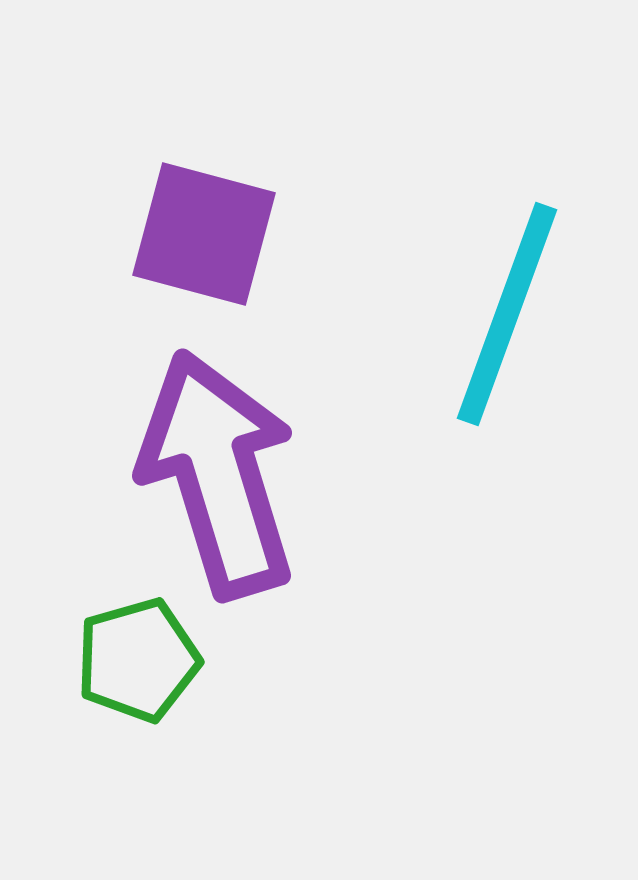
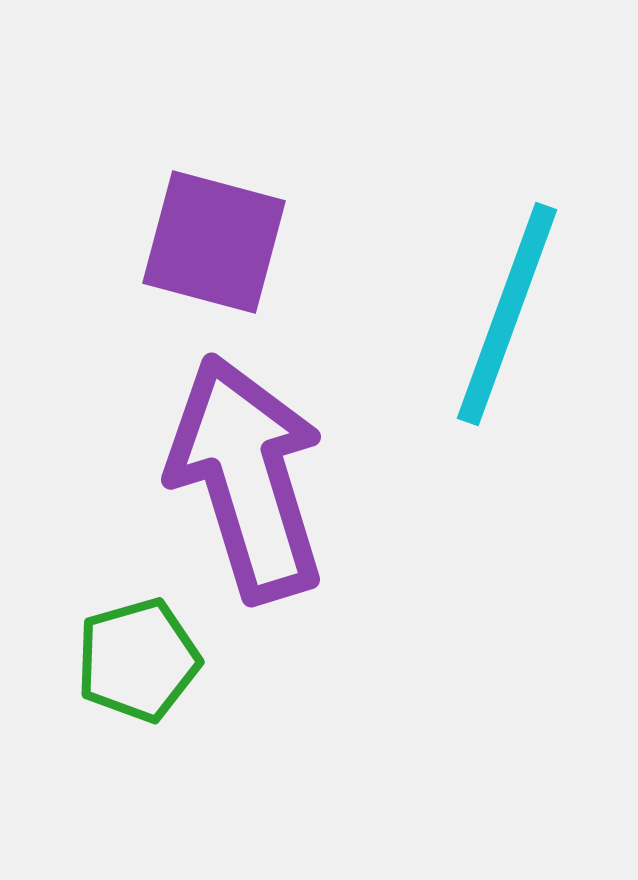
purple square: moved 10 px right, 8 px down
purple arrow: moved 29 px right, 4 px down
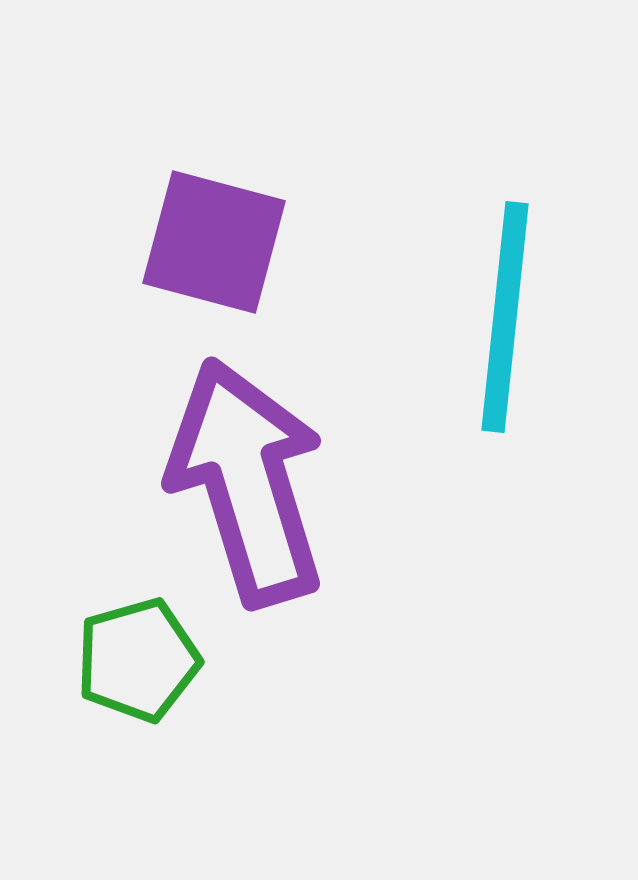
cyan line: moved 2 px left, 3 px down; rotated 14 degrees counterclockwise
purple arrow: moved 4 px down
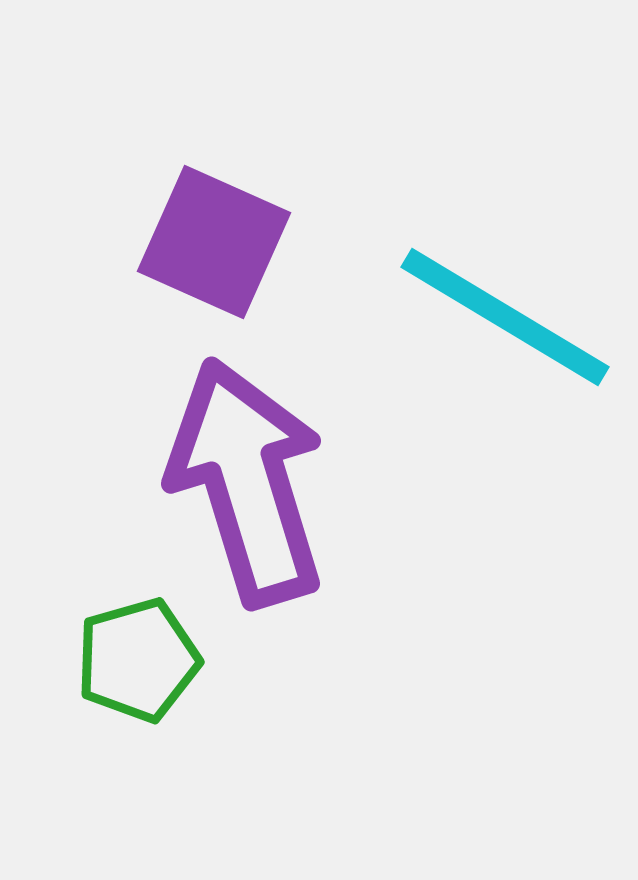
purple square: rotated 9 degrees clockwise
cyan line: rotated 65 degrees counterclockwise
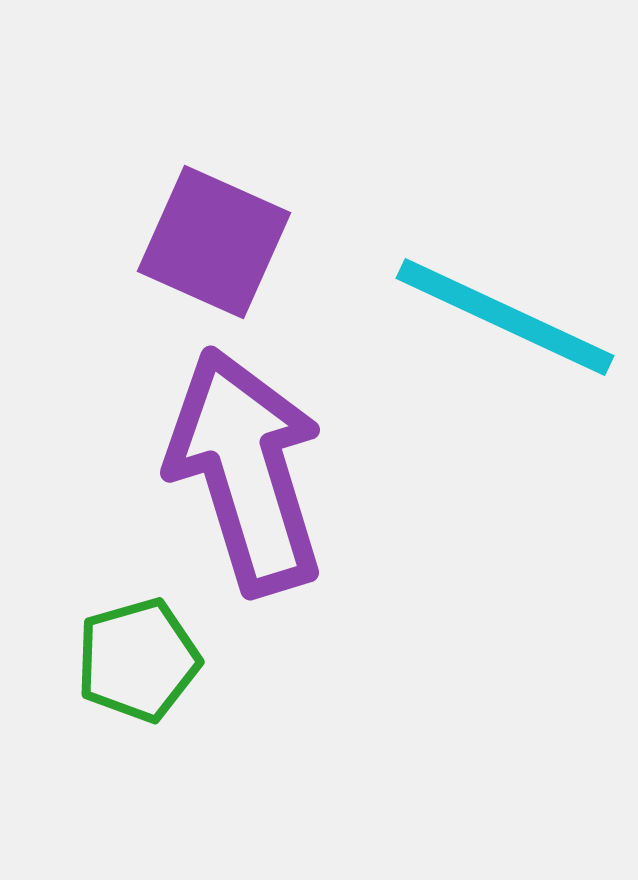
cyan line: rotated 6 degrees counterclockwise
purple arrow: moved 1 px left, 11 px up
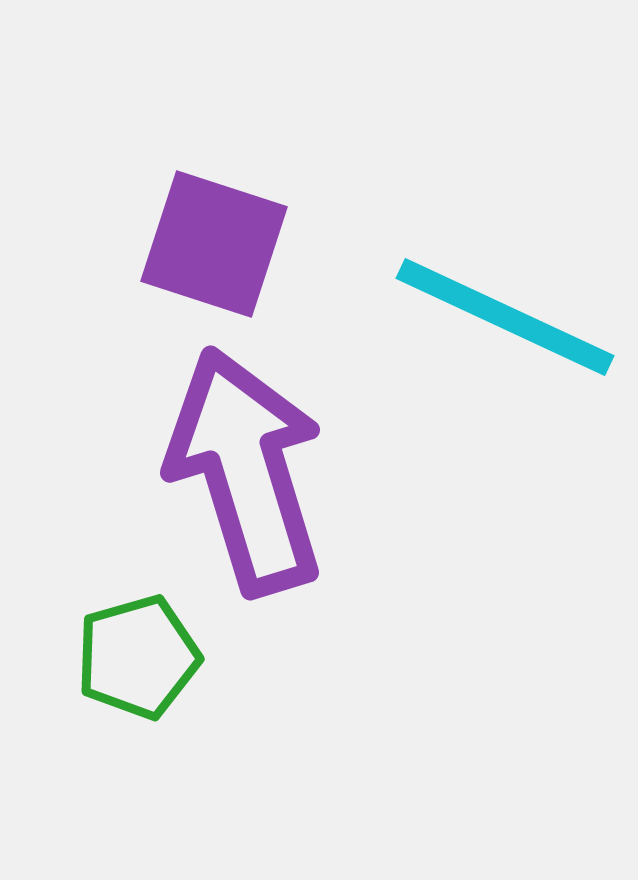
purple square: moved 2 px down; rotated 6 degrees counterclockwise
green pentagon: moved 3 px up
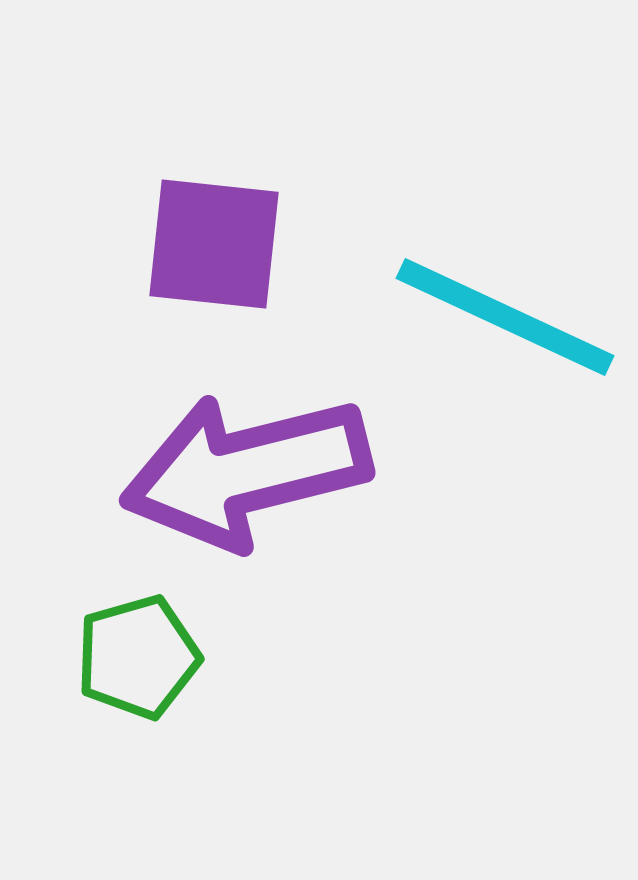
purple square: rotated 12 degrees counterclockwise
purple arrow: rotated 87 degrees counterclockwise
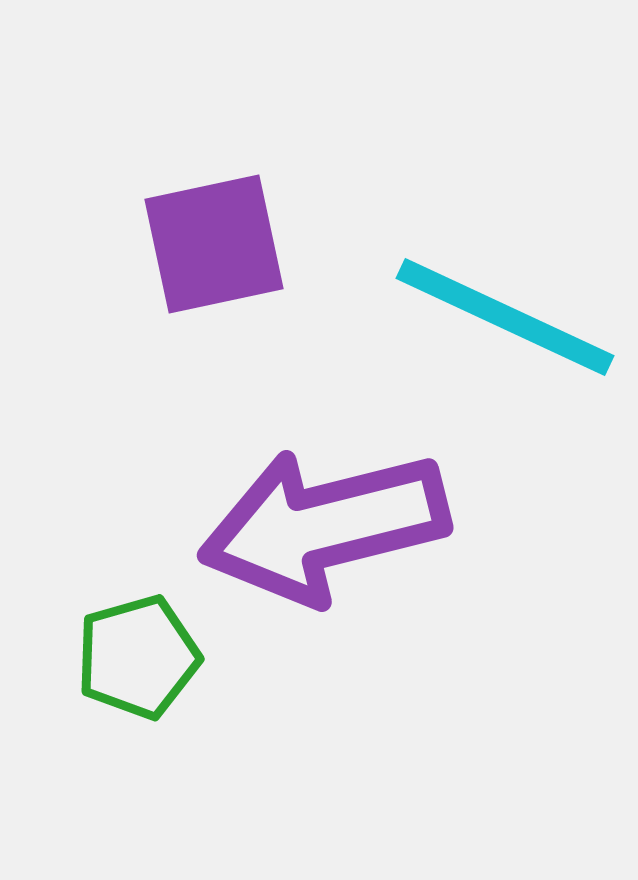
purple square: rotated 18 degrees counterclockwise
purple arrow: moved 78 px right, 55 px down
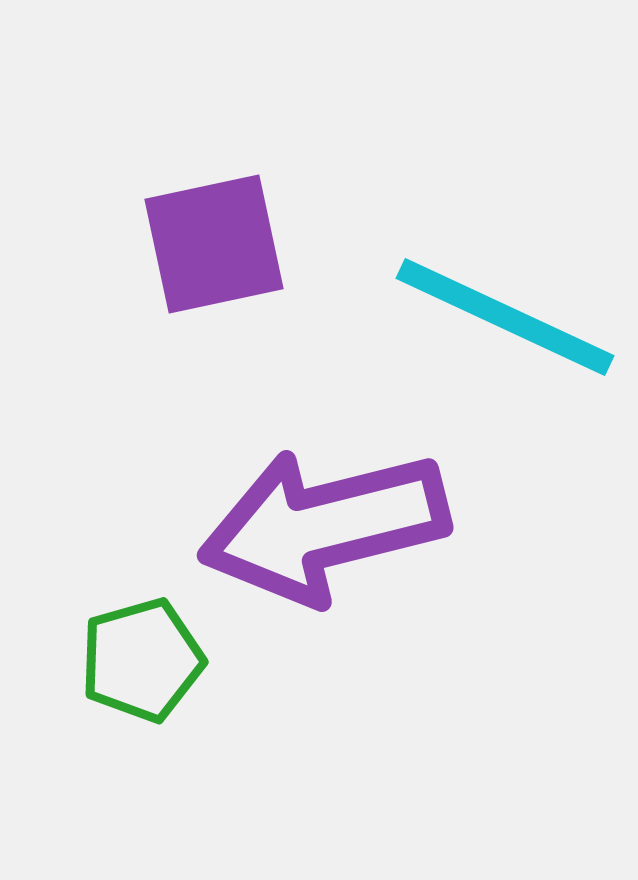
green pentagon: moved 4 px right, 3 px down
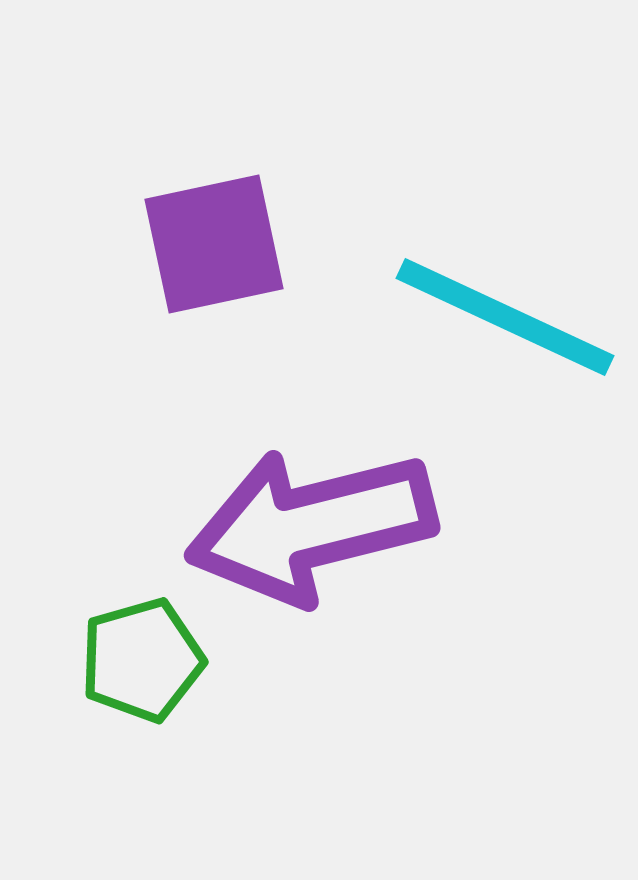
purple arrow: moved 13 px left
